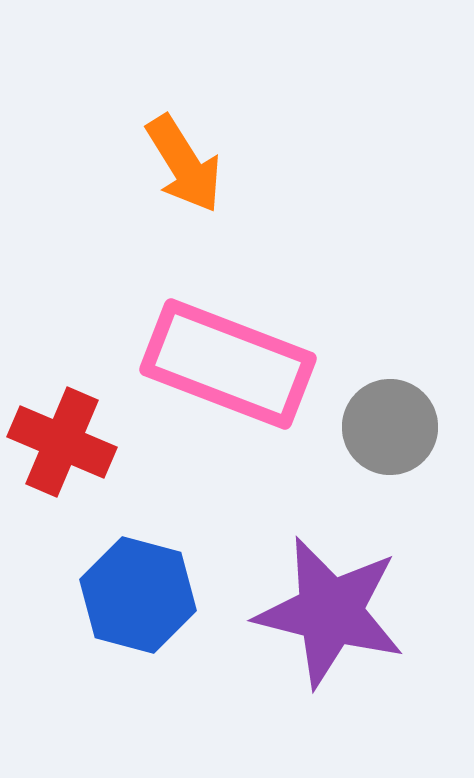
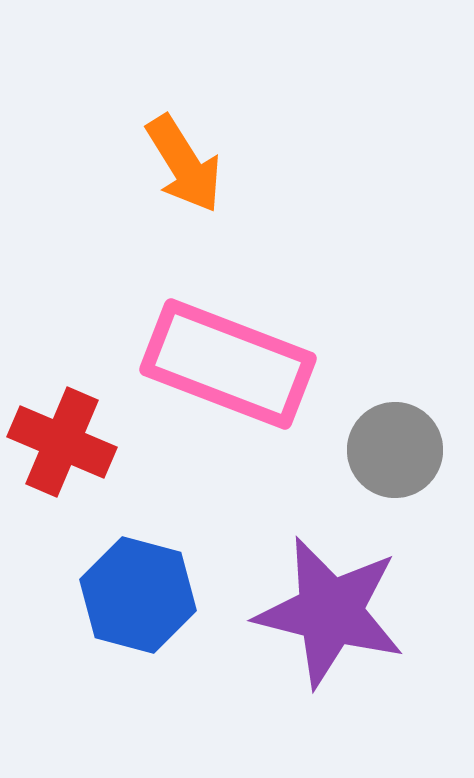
gray circle: moved 5 px right, 23 px down
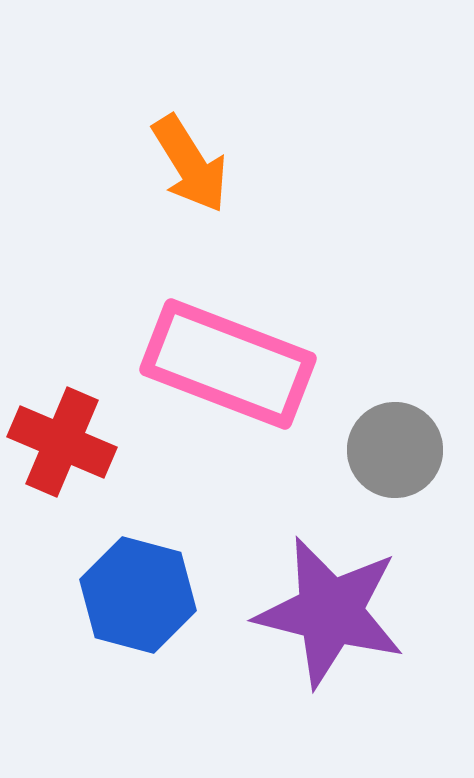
orange arrow: moved 6 px right
